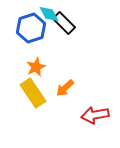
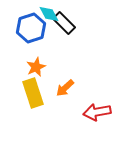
yellow rectangle: rotated 16 degrees clockwise
red arrow: moved 2 px right, 3 px up
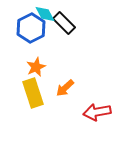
cyan diamond: moved 4 px left
blue hexagon: rotated 8 degrees counterclockwise
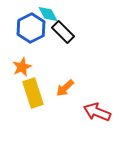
cyan diamond: moved 3 px right
black rectangle: moved 1 px left, 9 px down
orange star: moved 14 px left
red arrow: rotated 32 degrees clockwise
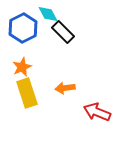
blue hexagon: moved 8 px left
orange arrow: rotated 36 degrees clockwise
yellow rectangle: moved 6 px left
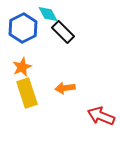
red arrow: moved 4 px right, 4 px down
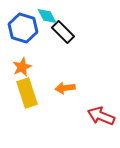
cyan diamond: moved 1 px left, 2 px down
blue hexagon: rotated 16 degrees counterclockwise
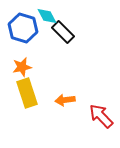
orange star: rotated 12 degrees clockwise
orange arrow: moved 12 px down
red arrow: rotated 24 degrees clockwise
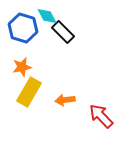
yellow rectangle: moved 2 px right, 1 px up; rotated 48 degrees clockwise
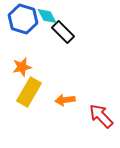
blue hexagon: moved 9 px up
